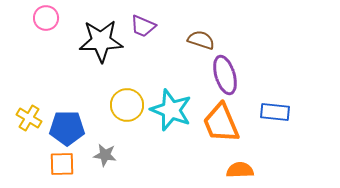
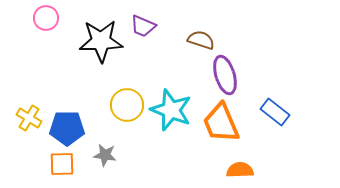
blue rectangle: rotated 32 degrees clockwise
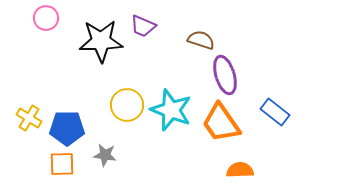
orange trapezoid: rotated 12 degrees counterclockwise
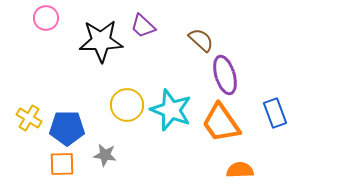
purple trapezoid: rotated 20 degrees clockwise
brown semicircle: rotated 24 degrees clockwise
blue rectangle: moved 1 px down; rotated 32 degrees clockwise
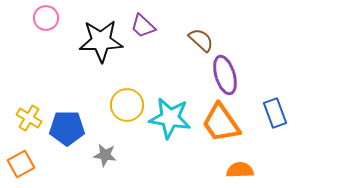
cyan star: moved 1 px left, 8 px down; rotated 12 degrees counterclockwise
orange square: moved 41 px left; rotated 28 degrees counterclockwise
